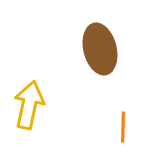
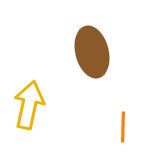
brown ellipse: moved 8 px left, 3 px down
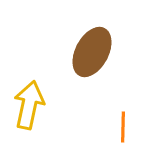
brown ellipse: rotated 42 degrees clockwise
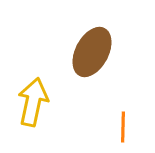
yellow arrow: moved 4 px right, 3 px up
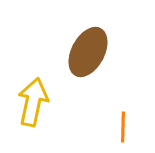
brown ellipse: moved 4 px left
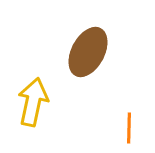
orange line: moved 6 px right, 1 px down
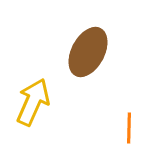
yellow arrow: rotated 12 degrees clockwise
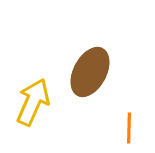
brown ellipse: moved 2 px right, 20 px down
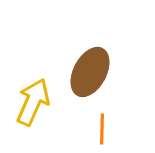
orange line: moved 27 px left, 1 px down
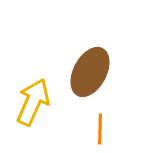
orange line: moved 2 px left
